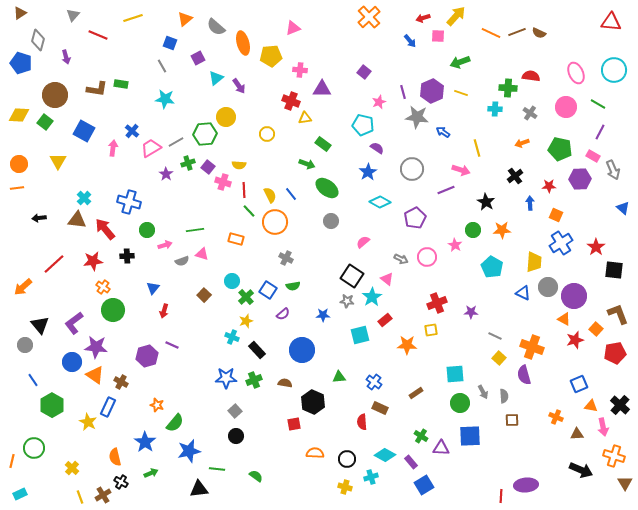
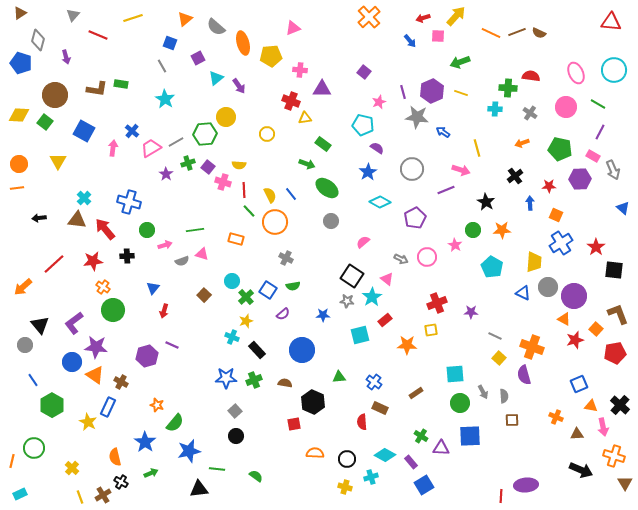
cyan star at (165, 99): rotated 24 degrees clockwise
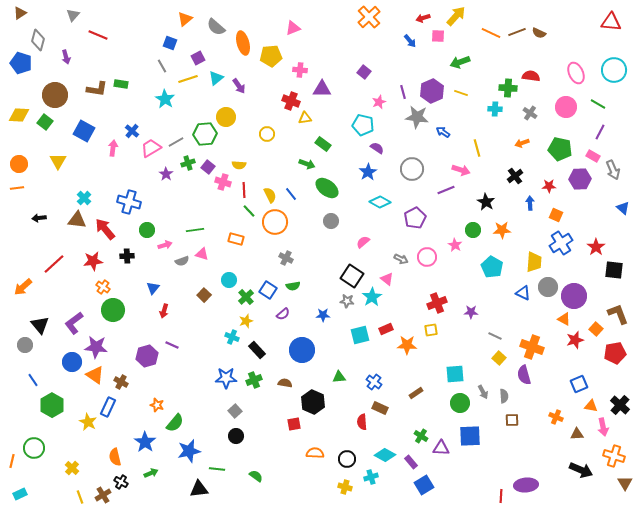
yellow line at (133, 18): moved 55 px right, 61 px down
cyan circle at (232, 281): moved 3 px left, 1 px up
red rectangle at (385, 320): moved 1 px right, 9 px down; rotated 16 degrees clockwise
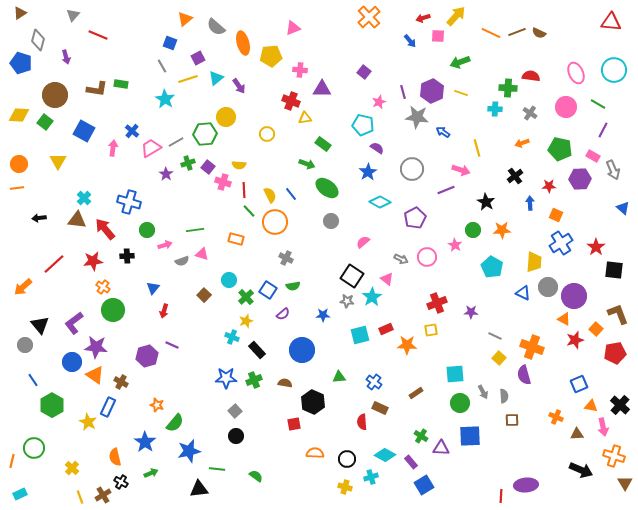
purple line at (600, 132): moved 3 px right, 2 px up
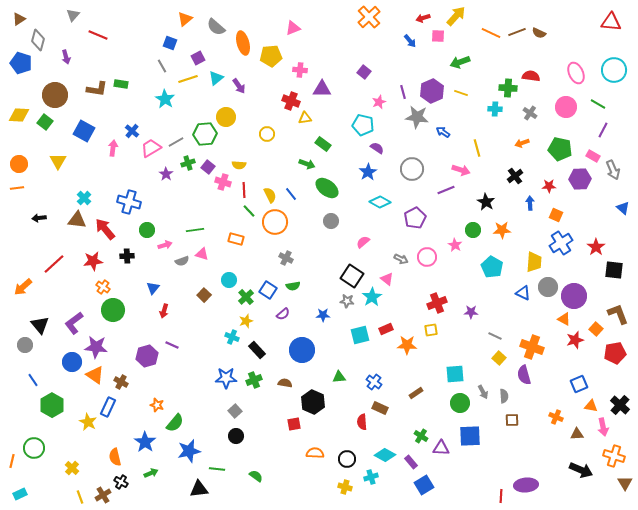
brown triangle at (20, 13): moved 1 px left, 6 px down
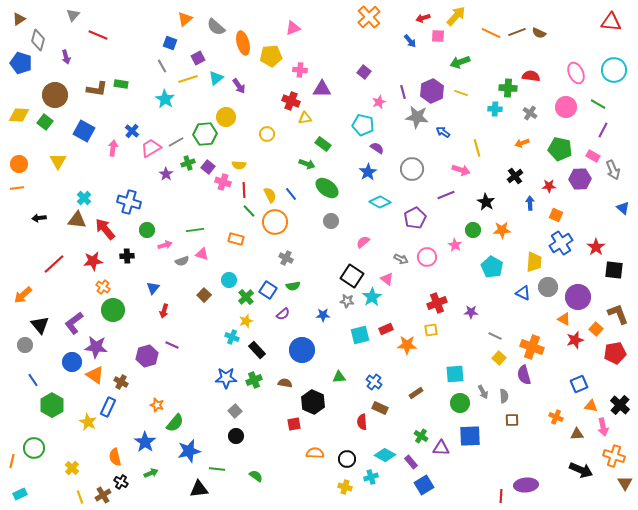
purple line at (446, 190): moved 5 px down
orange arrow at (23, 287): moved 8 px down
purple circle at (574, 296): moved 4 px right, 1 px down
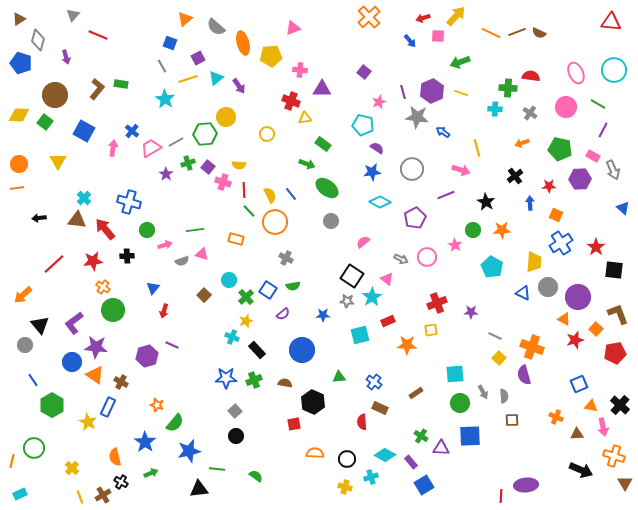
brown L-shape at (97, 89): rotated 60 degrees counterclockwise
blue star at (368, 172): moved 4 px right; rotated 24 degrees clockwise
red rectangle at (386, 329): moved 2 px right, 8 px up
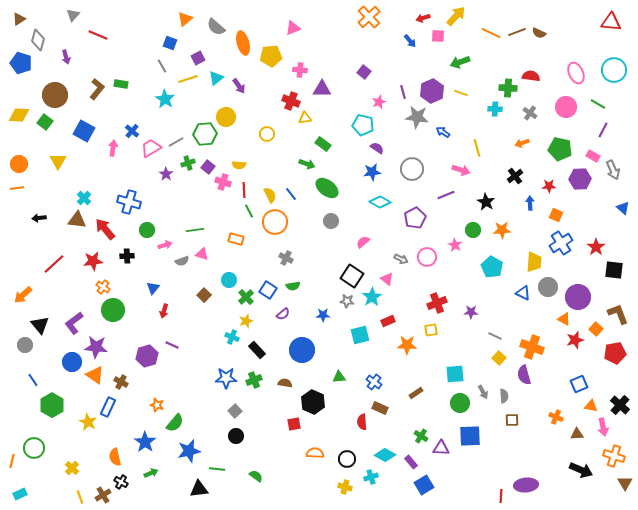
green line at (249, 211): rotated 16 degrees clockwise
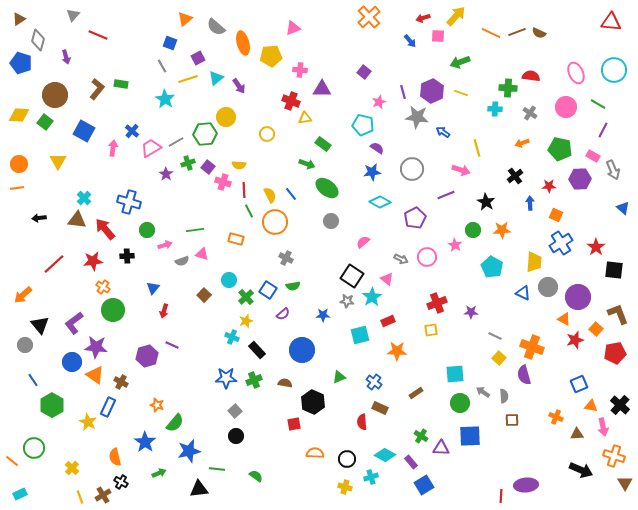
orange star at (407, 345): moved 10 px left, 6 px down
green triangle at (339, 377): rotated 16 degrees counterclockwise
gray arrow at (483, 392): rotated 152 degrees clockwise
orange line at (12, 461): rotated 64 degrees counterclockwise
green arrow at (151, 473): moved 8 px right
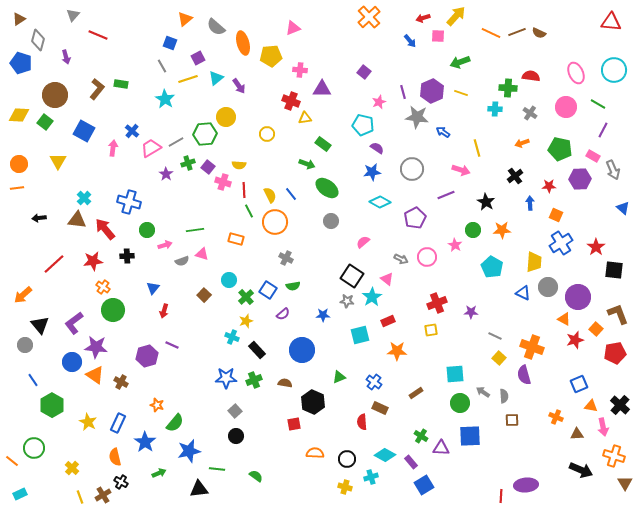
blue rectangle at (108, 407): moved 10 px right, 16 px down
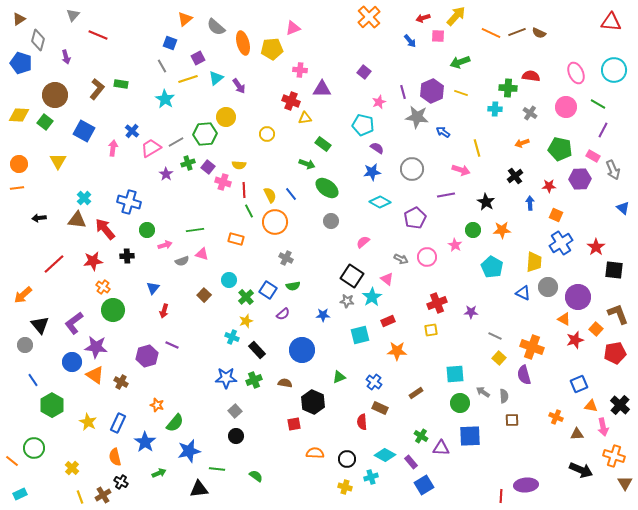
yellow pentagon at (271, 56): moved 1 px right, 7 px up
purple line at (446, 195): rotated 12 degrees clockwise
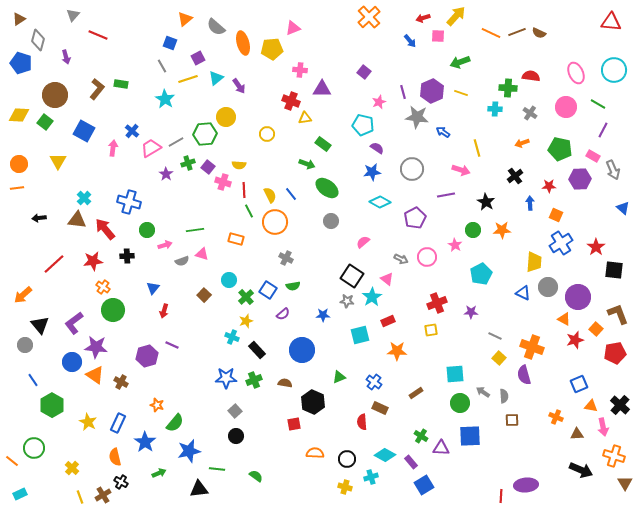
cyan pentagon at (492, 267): moved 11 px left, 7 px down; rotated 15 degrees clockwise
